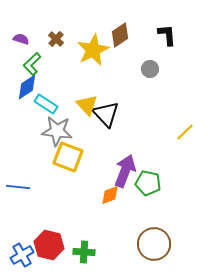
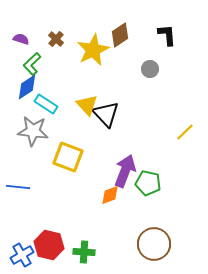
gray star: moved 24 px left
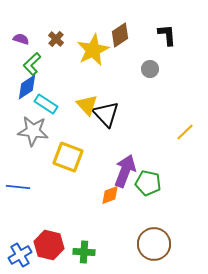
blue cross: moved 2 px left
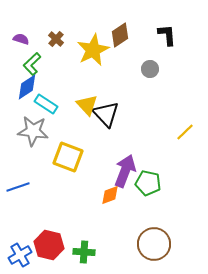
blue line: rotated 25 degrees counterclockwise
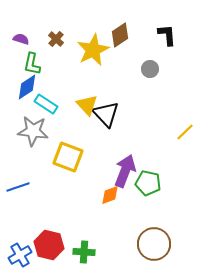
green L-shape: rotated 35 degrees counterclockwise
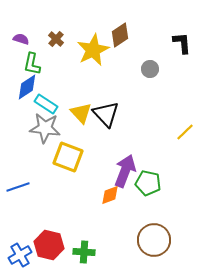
black L-shape: moved 15 px right, 8 px down
yellow triangle: moved 6 px left, 8 px down
gray star: moved 12 px right, 3 px up
brown circle: moved 4 px up
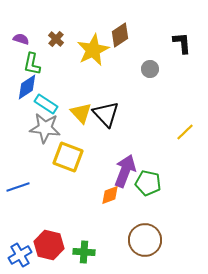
brown circle: moved 9 px left
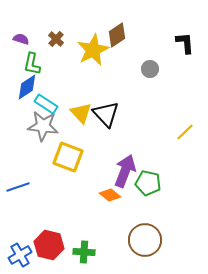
brown diamond: moved 3 px left
black L-shape: moved 3 px right
gray star: moved 2 px left, 2 px up
orange diamond: rotated 60 degrees clockwise
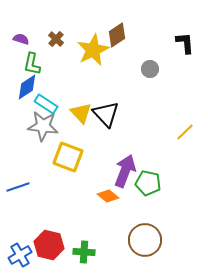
orange diamond: moved 2 px left, 1 px down
